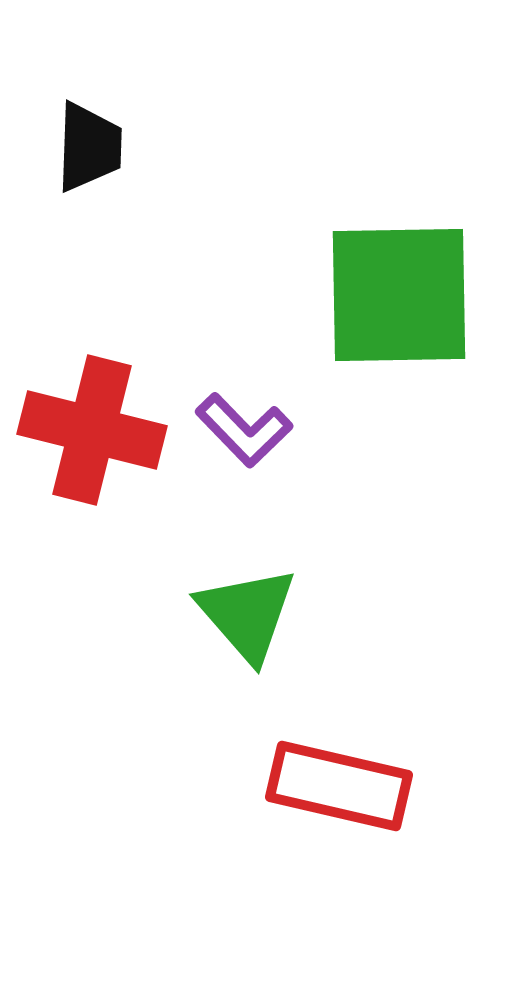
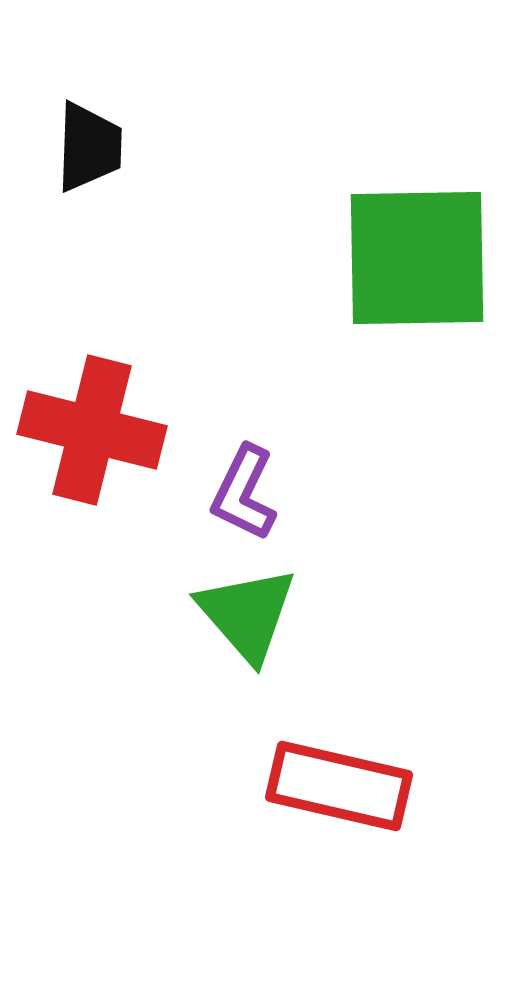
green square: moved 18 px right, 37 px up
purple L-shape: moved 63 px down; rotated 70 degrees clockwise
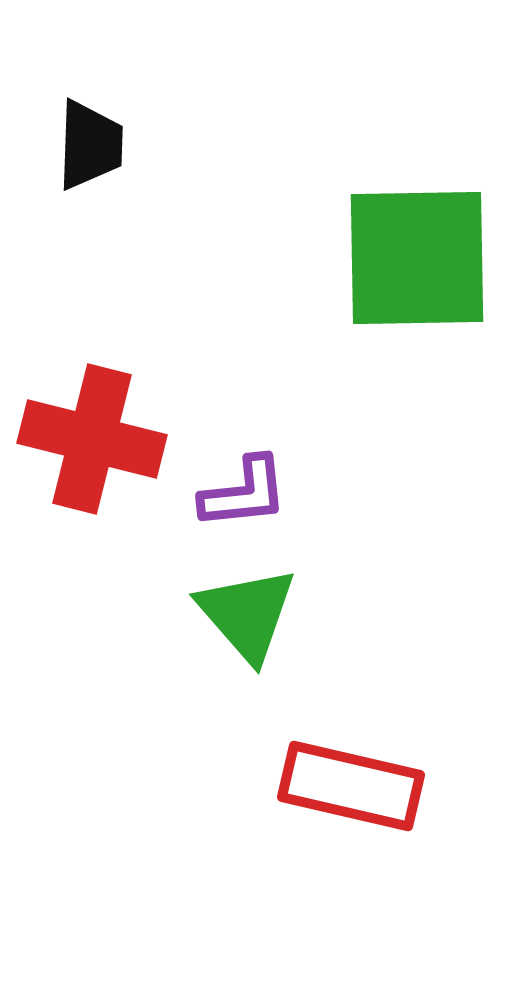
black trapezoid: moved 1 px right, 2 px up
red cross: moved 9 px down
purple L-shape: rotated 122 degrees counterclockwise
red rectangle: moved 12 px right
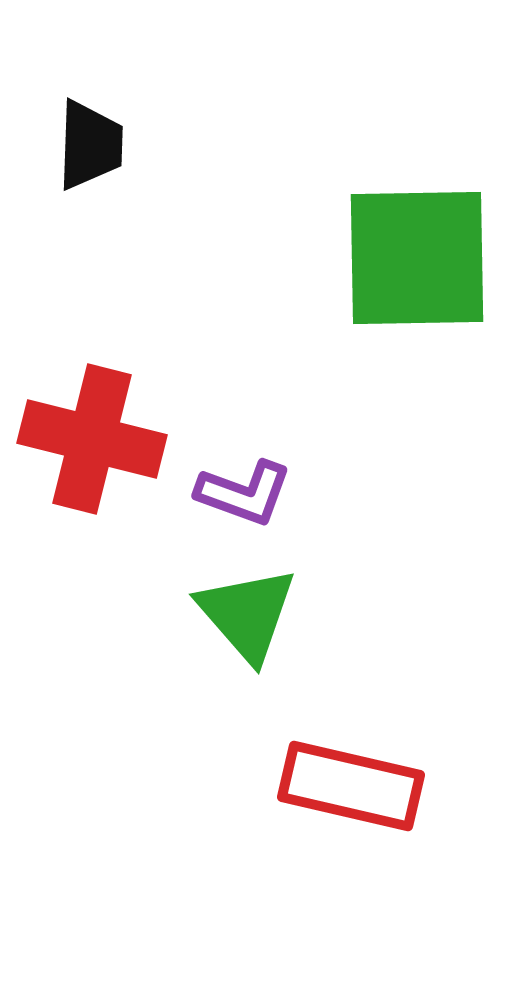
purple L-shape: rotated 26 degrees clockwise
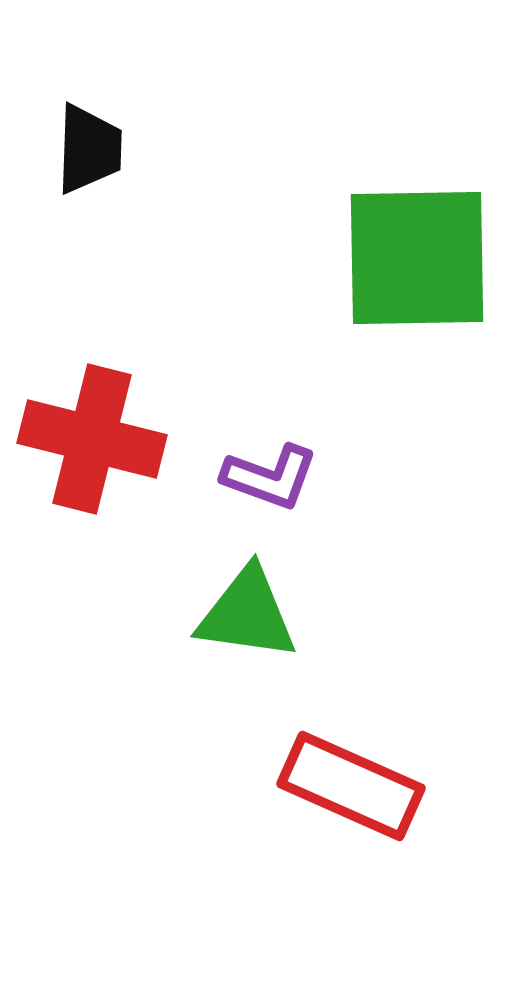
black trapezoid: moved 1 px left, 4 px down
purple L-shape: moved 26 px right, 16 px up
green triangle: rotated 41 degrees counterclockwise
red rectangle: rotated 11 degrees clockwise
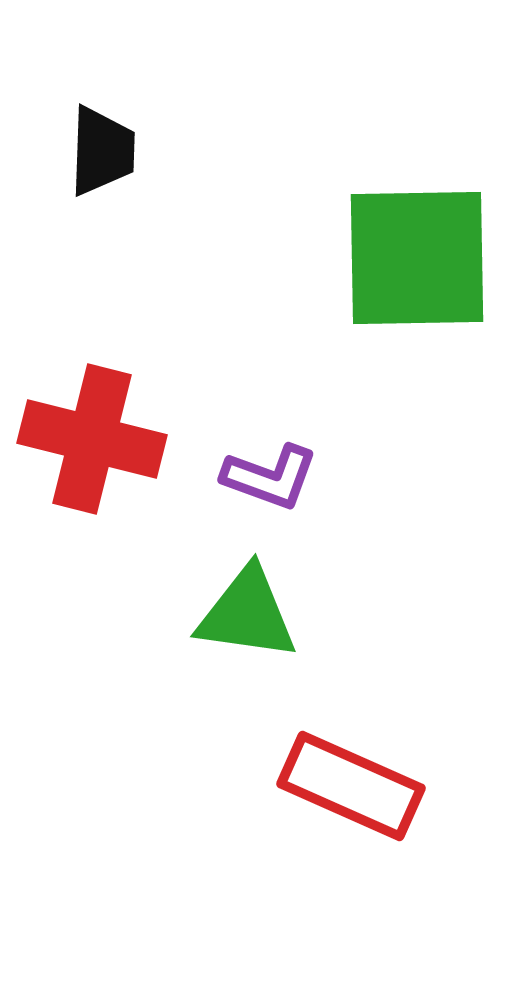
black trapezoid: moved 13 px right, 2 px down
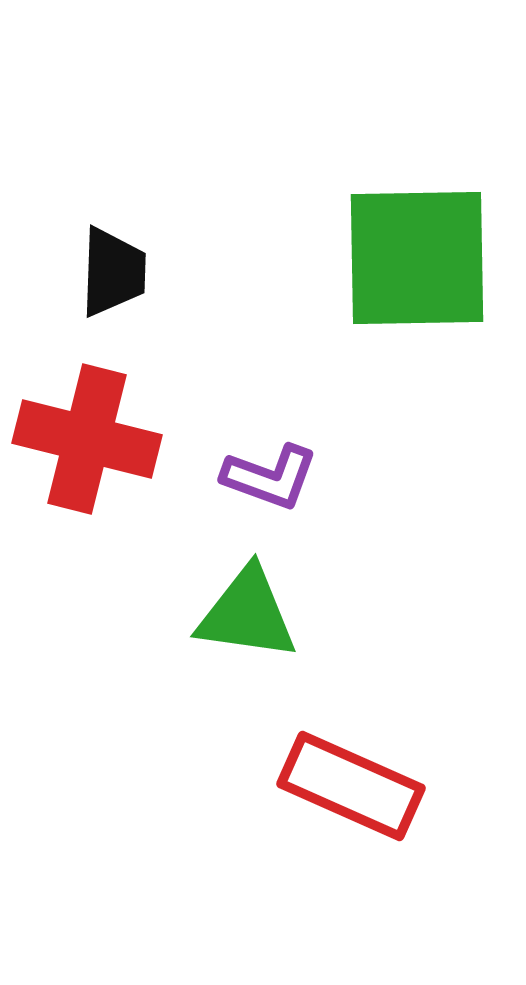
black trapezoid: moved 11 px right, 121 px down
red cross: moved 5 px left
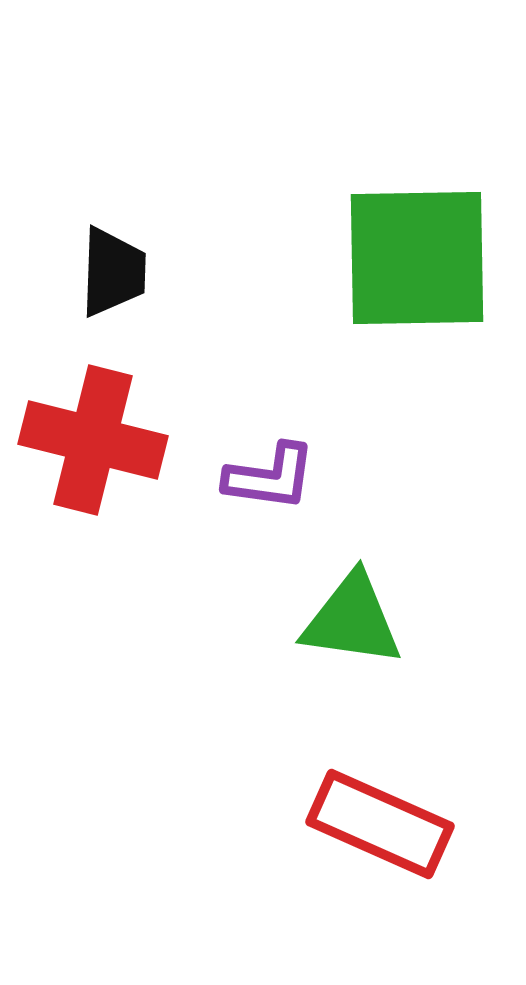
red cross: moved 6 px right, 1 px down
purple L-shape: rotated 12 degrees counterclockwise
green triangle: moved 105 px right, 6 px down
red rectangle: moved 29 px right, 38 px down
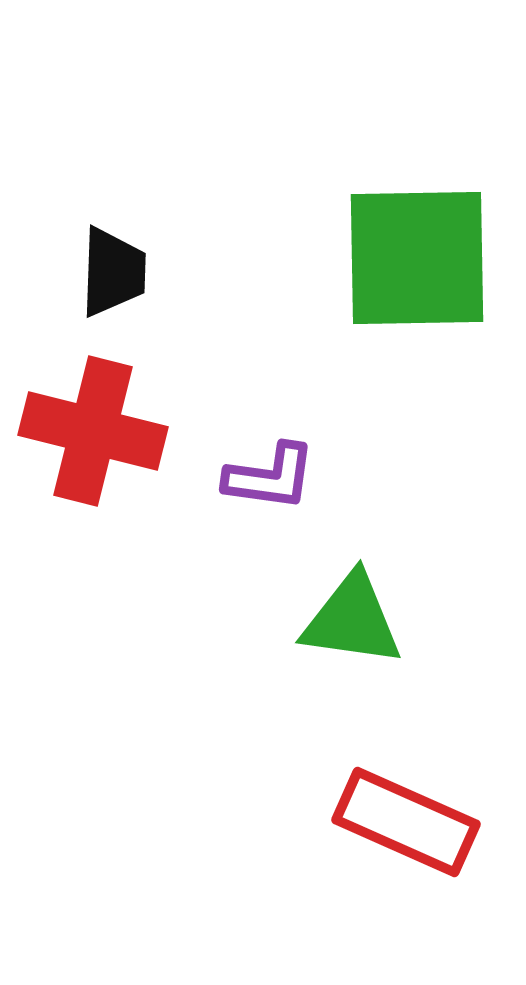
red cross: moved 9 px up
red rectangle: moved 26 px right, 2 px up
